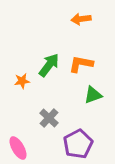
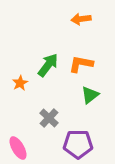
green arrow: moved 1 px left
orange star: moved 2 px left, 2 px down; rotated 21 degrees counterclockwise
green triangle: moved 3 px left; rotated 18 degrees counterclockwise
purple pentagon: rotated 28 degrees clockwise
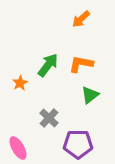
orange arrow: rotated 36 degrees counterclockwise
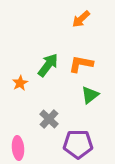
gray cross: moved 1 px down
pink ellipse: rotated 25 degrees clockwise
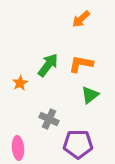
gray cross: rotated 18 degrees counterclockwise
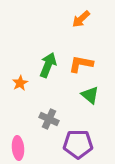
green arrow: rotated 15 degrees counterclockwise
green triangle: rotated 42 degrees counterclockwise
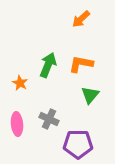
orange star: rotated 14 degrees counterclockwise
green triangle: rotated 30 degrees clockwise
pink ellipse: moved 1 px left, 24 px up
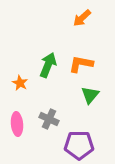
orange arrow: moved 1 px right, 1 px up
purple pentagon: moved 1 px right, 1 px down
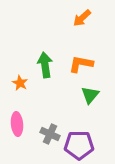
green arrow: moved 3 px left; rotated 30 degrees counterclockwise
gray cross: moved 1 px right, 15 px down
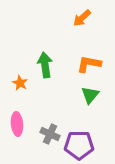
orange L-shape: moved 8 px right
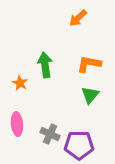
orange arrow: moved 4 px left
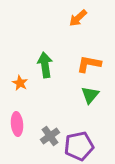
gray cross: moved 2 px down; rotated 30 degrees clockwise
purple pentagon: moved 1 px down; rotated 12 degrees counterclockwise
